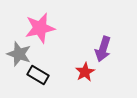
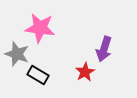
pink star: rotated 20 degrees clockwise
purple arrow: moved 1 px right
gray star: moved 2 px left
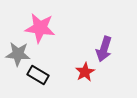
gray star: moved 1 px right; rotated 15 degrees counterclockwise
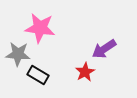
purple arrow: rotated 40 degrees clockwise
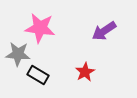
purple arrow: moved 18 px up
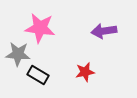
purple arrow: rotated 25 degrees clockwise
red star: rotated 18 degrees clockwise
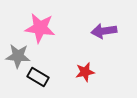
gray star: moved 2 px down
black rectangle: moved 2 px down
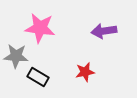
gray star: moved 2 px left
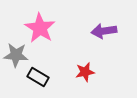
pink star: rotated 24 degrees clockwise
gray star: moved 1 px up
